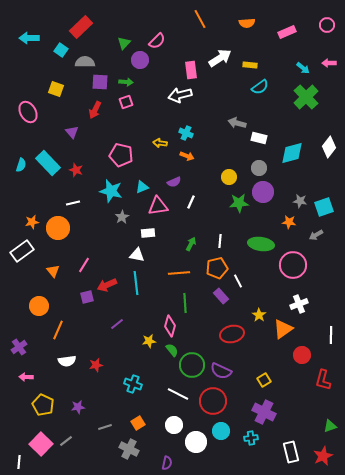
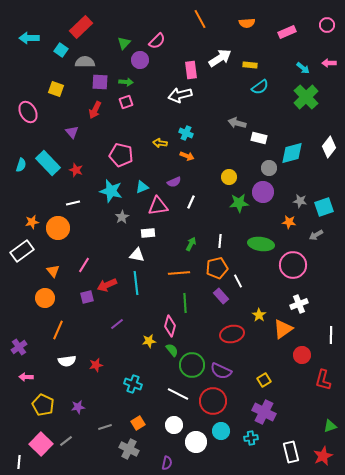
gray circle at (259, 168): moved 10 px right
orange circle at (39, 306): moved 6 px right, 8 px up
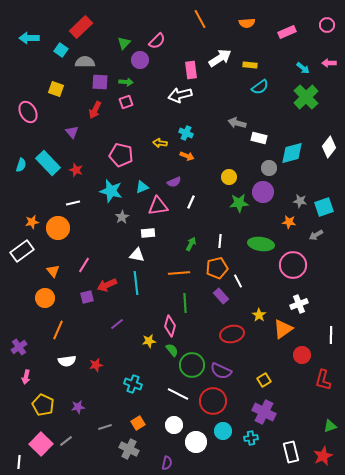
pink arrow at (26, 377): rotated 80 degrees counterclockwise
cyan circle at (221, 431): moved 2 px right
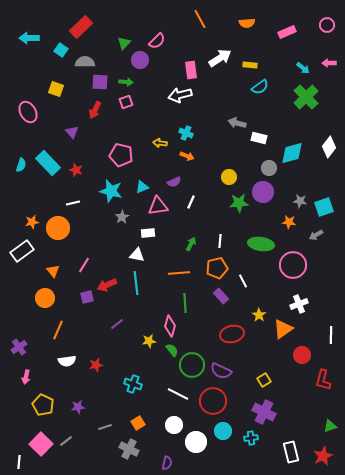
white line at (238, 281): moved 5 px right
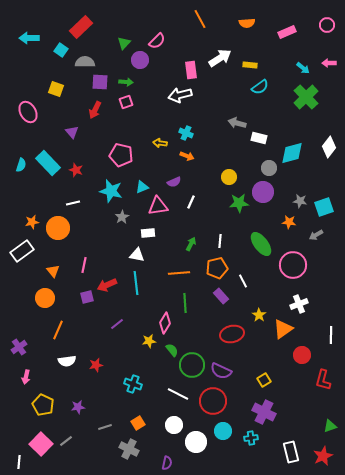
green ellipse at (261, 244): rotated 45 degrees clockwise
pink line at (84, 265): rotated 21 degrees counterclockwise
pink diamond at (170, 326): moved 5 px left, 3 px up; rotated 15 degrees clockwise
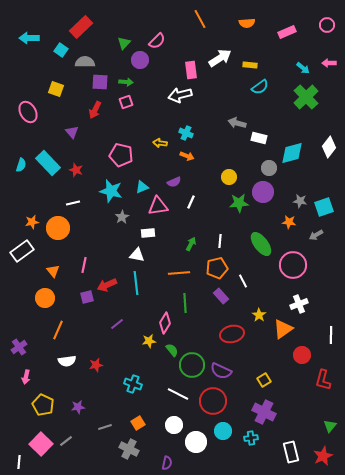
green triangle at (330, 426): rotated 32 degrees counterclockwise
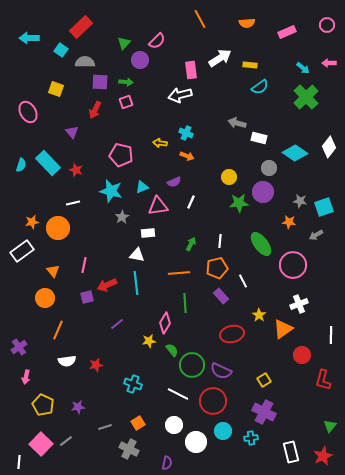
cyan diamond at (292, 153): moved 3 px right; rotated 50 degrees clockwise
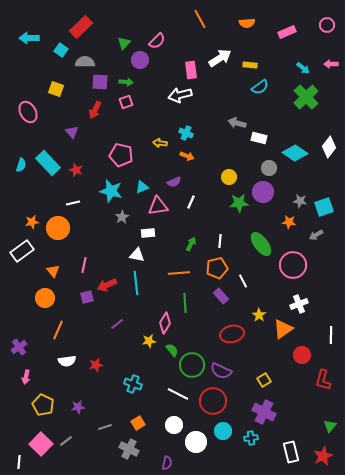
pink arrow at (329, 63): moved 2 px right, 1 px down
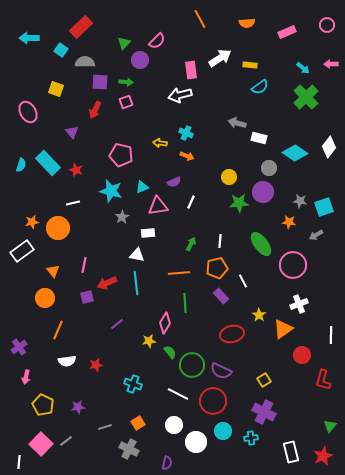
red arrow at (107, 285): moved 2 px up
green semicircle at (172, 350): moved 2 px left, 2 px down
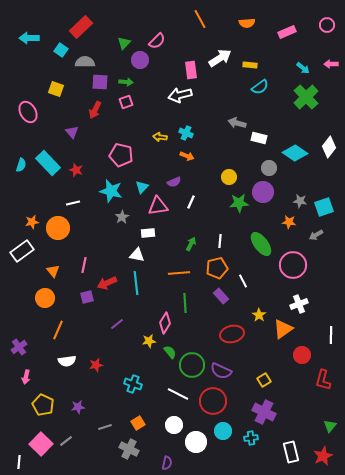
yellow arrow at (160, 143): moved 6 px up
cyan triangle at (142, 187): rotated 24 degrees counterclockwise
